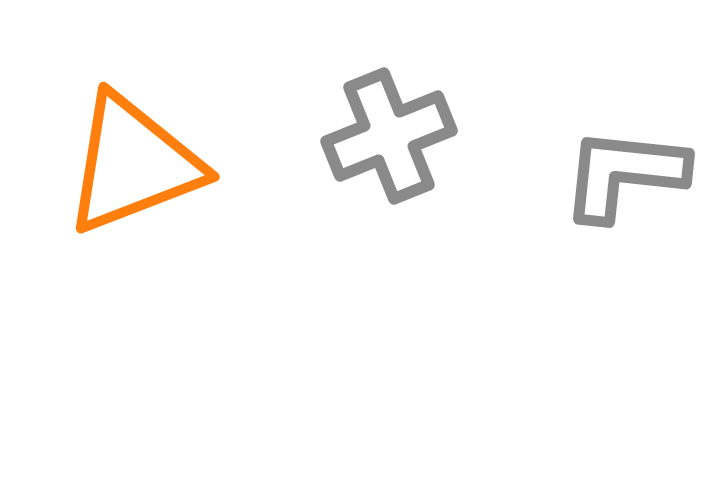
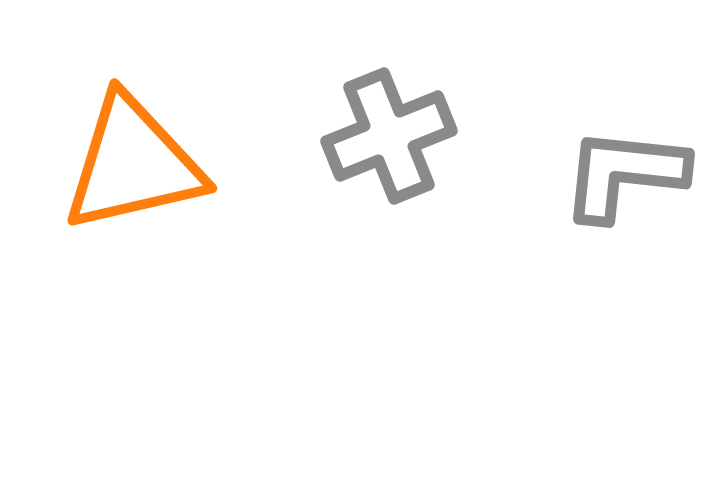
orange triangle: rotated 8 degrees clockwise
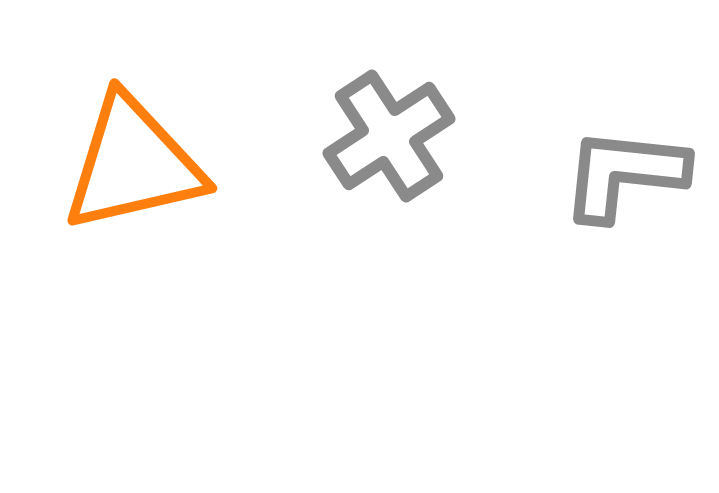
gray cross: rotated 11 degrees counterclockwise
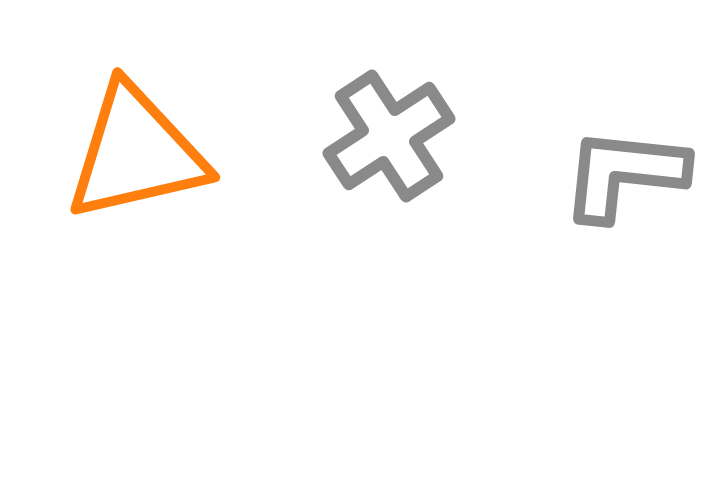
orange triangle: moved 3 px right, 11 px up
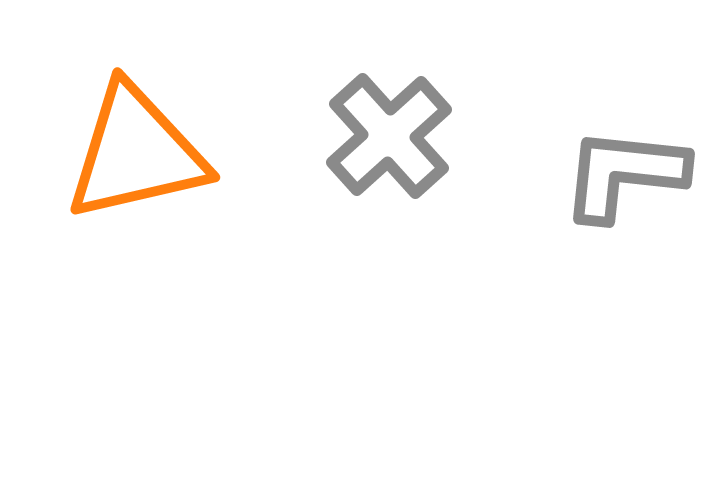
gray cross: rotated 9 degrees counterclockwise
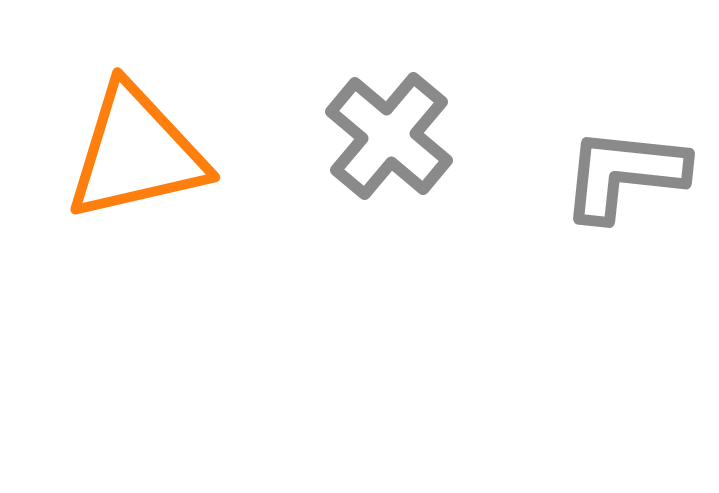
gray cross: rotated 8 degrees counterclockwise
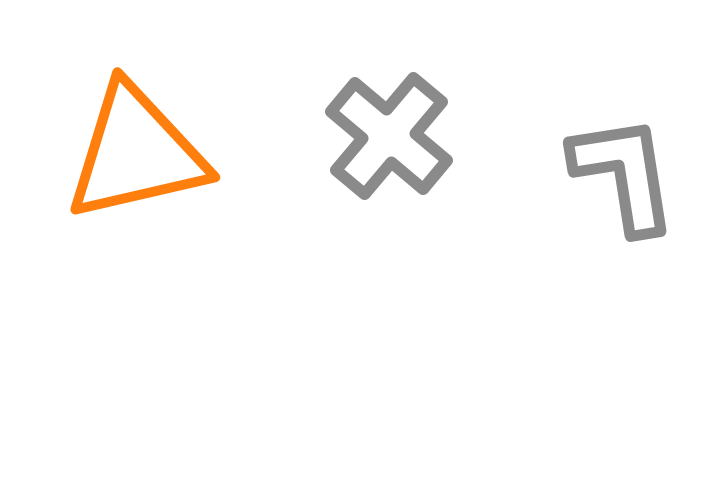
gray L-shape: rotated 75 degrees clockwise
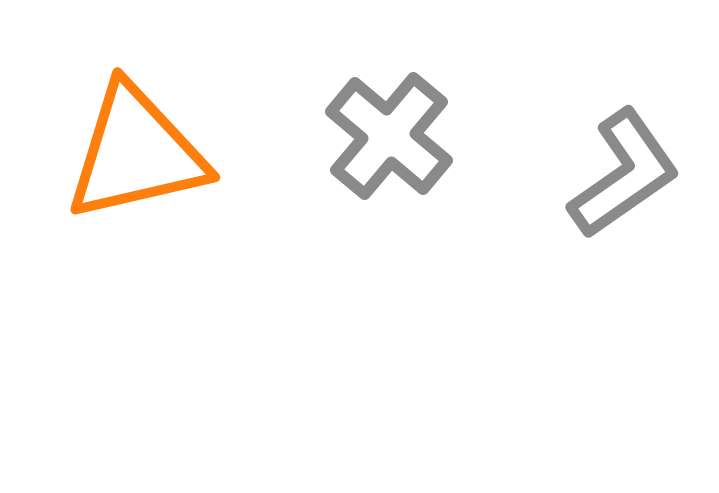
gray L-shape: rotated 64 degrees clockwise
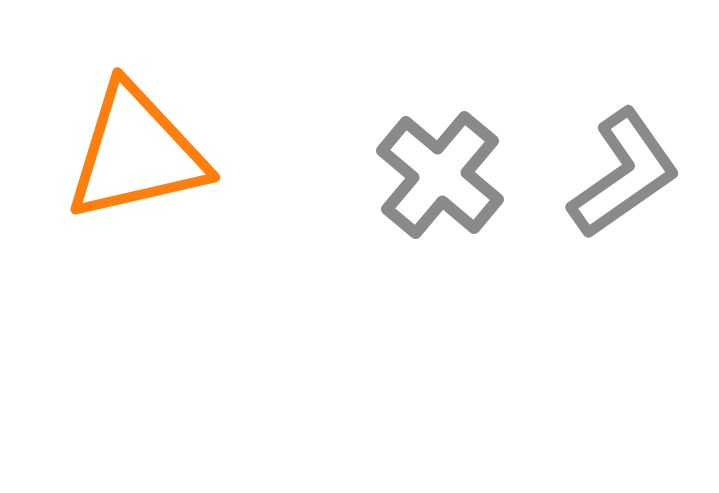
gray cross: moved 51 px right, 39 px down
